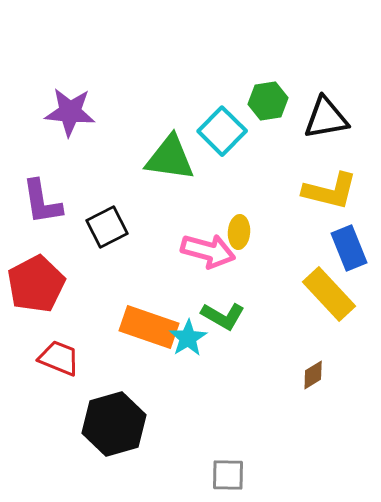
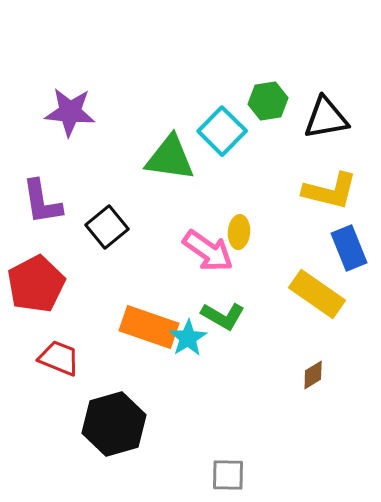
black square: rotated 12 degrees counterclockwise
pink arrow: rotated 20 degrees clockwise
yellow rectangle: moved 12 px left; rotated 12 degrees counterclockwise
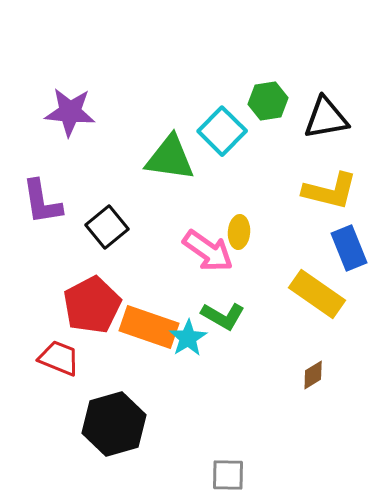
red pentagon: moved 56 px right, 21 px down
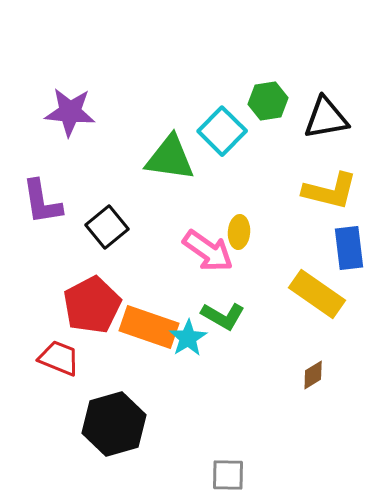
blue rectangle: rotated 15 degrees clockwise
